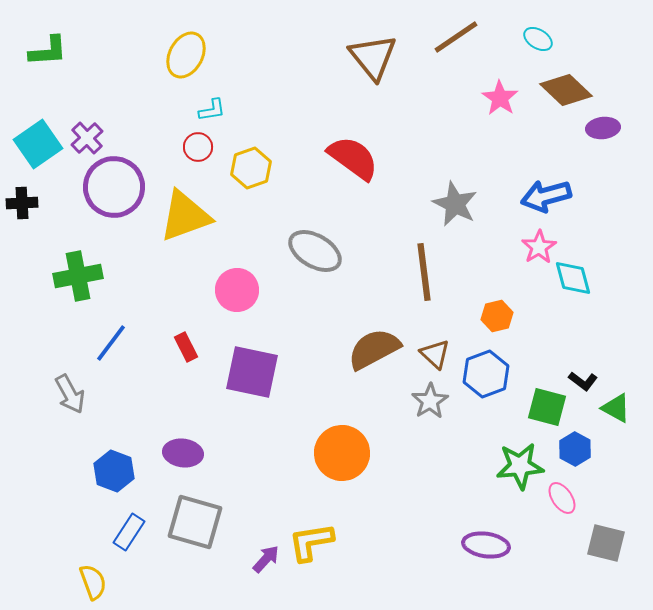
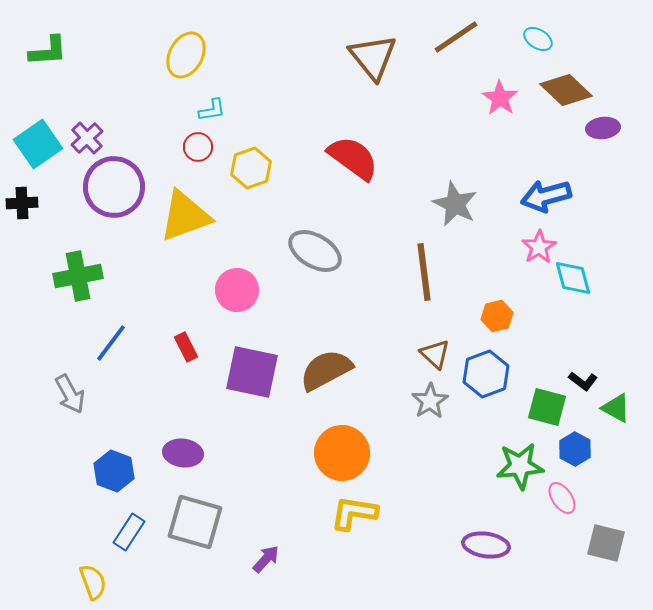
brown semicircle at (374, 349): moved 48 px left, 21 px down
yellow L-shape at (311, 542): moved 43 px right, 29 px up; rotated 18 degrees clockwise
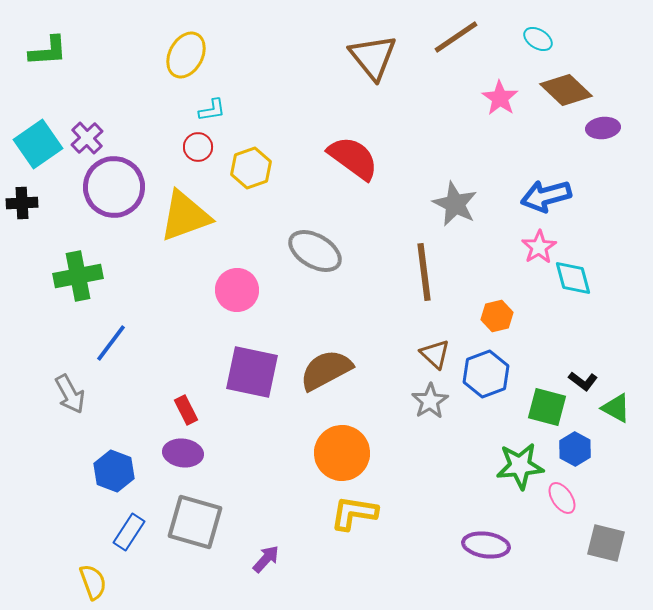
red rectangle at (186, 347): moved 63 px down
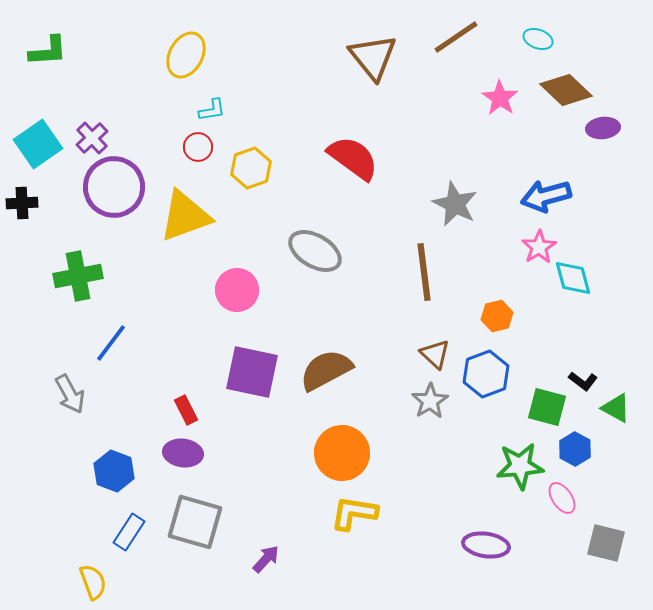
cyan ellipse at (538, 39): rotated 12 degrees counterclockwise
purple cross at (87, 138): moved 5 px right
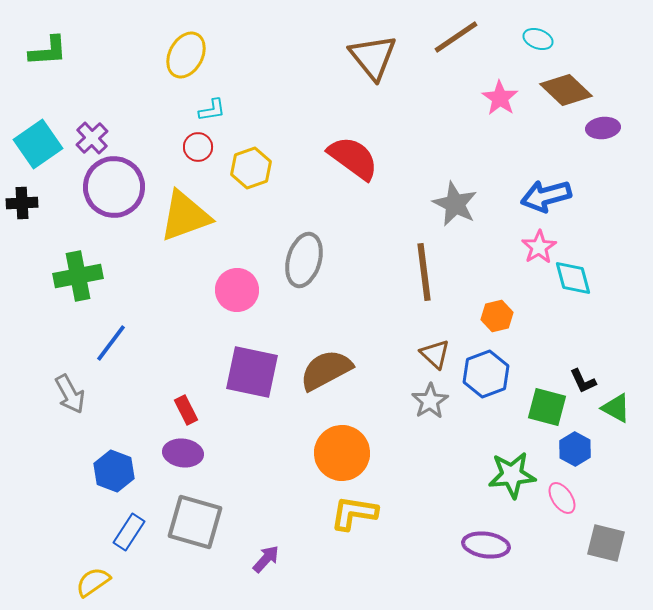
gray ellipse at (315, 251): moved 11 px left, 9 px down; rotated 76 degrees clockwise
black L-shape at (583, 381): rotated 28 degrees clockwise
green star at (520, 466): moved 8 px left, 9 px down
yellow semicircle at (93, 582): rotated 105 degrees counterclockwise
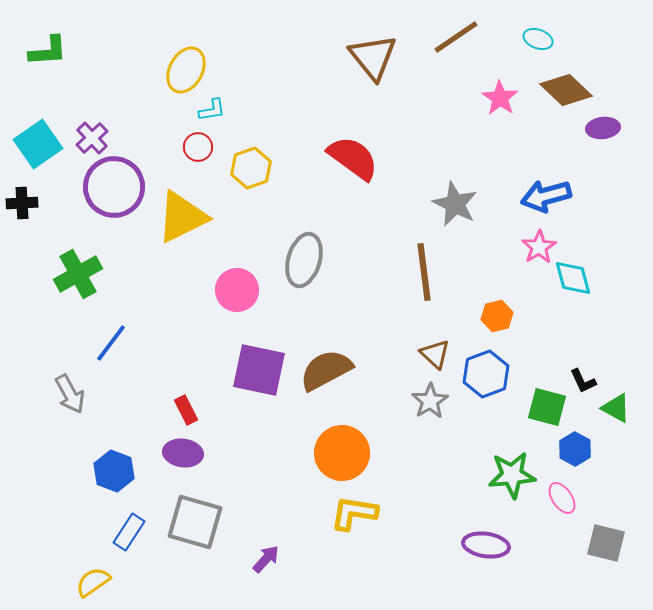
yellow ellipse at (186, 55): moved 15 px down
yellow triangle at (185, 216): moved 3 px left, 1 px down; rotated 6 degrees counterclockwise
green cross at (78, 276): moved 2 px up; rotated 18 degrees counterclockwise
purple square at (252, 372): moved 7 px right, 2 px up
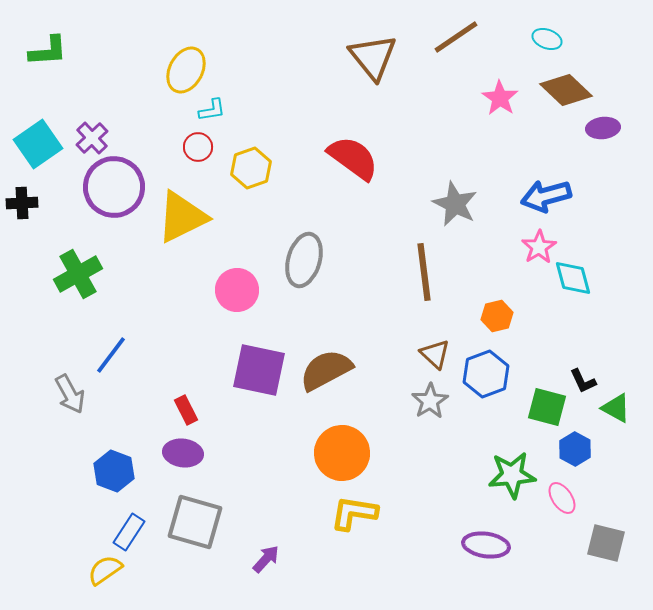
cyan ellipse at (538, 39): moved 9 px right
blue line at (111, 343): moved 12 px down
yellow semicircle at (93, 582): moved 12 px right, 12 px up
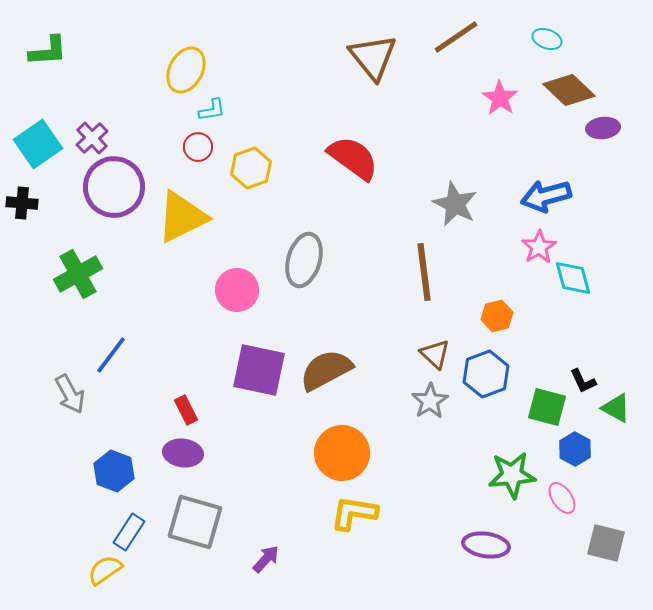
brown diamond at (566, 90): moved 3 px right
black cross at (22, 203): rotated 8 degrees clockwise
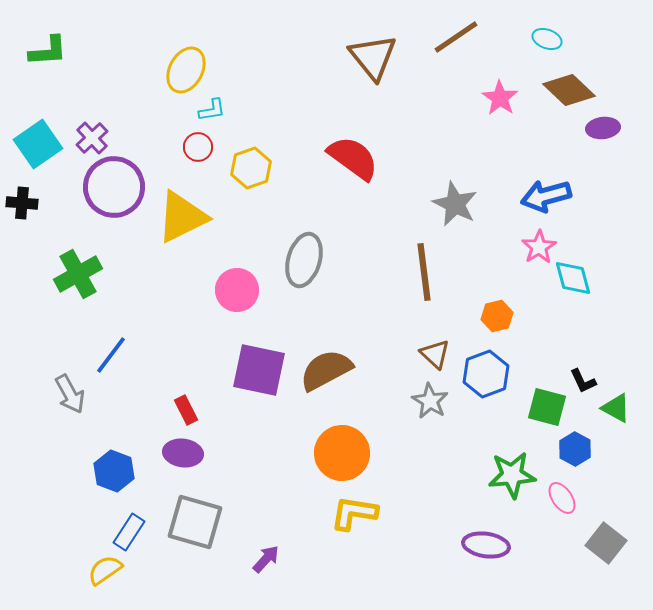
gray star at (430, 401): rotated 9 degrees counterclockwise
gray square at (606, 543): rotated 24 degrees clockwise
